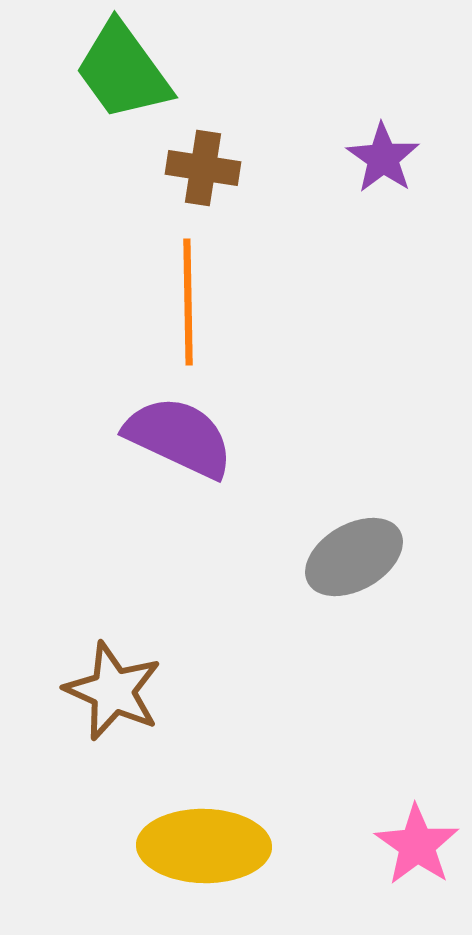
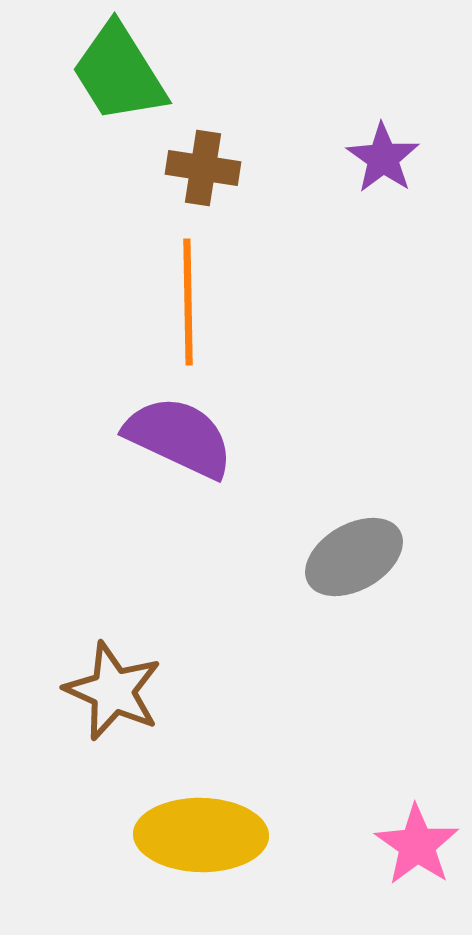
green trapezoid: moved 4 px left, 2 px down; rotated 4 degrees clockwise
yellow ellipse: moved 3 px left, 11 px up
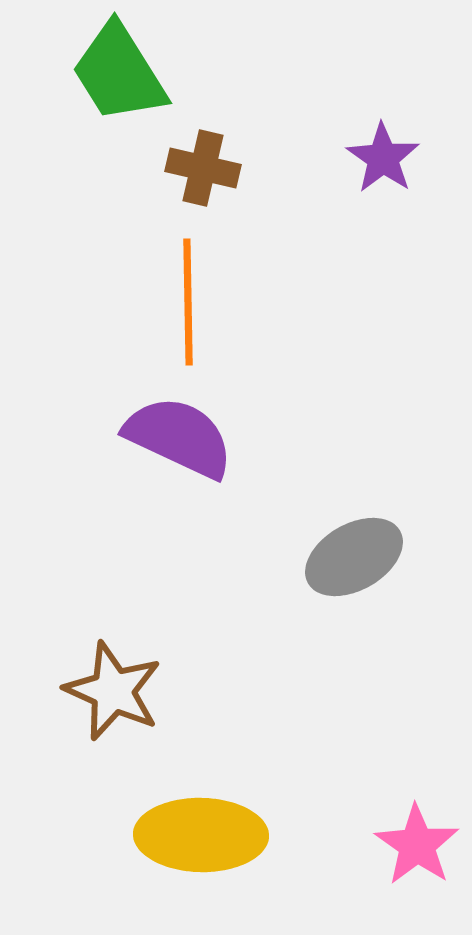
brown cross: rotated 4 degrees clockwise
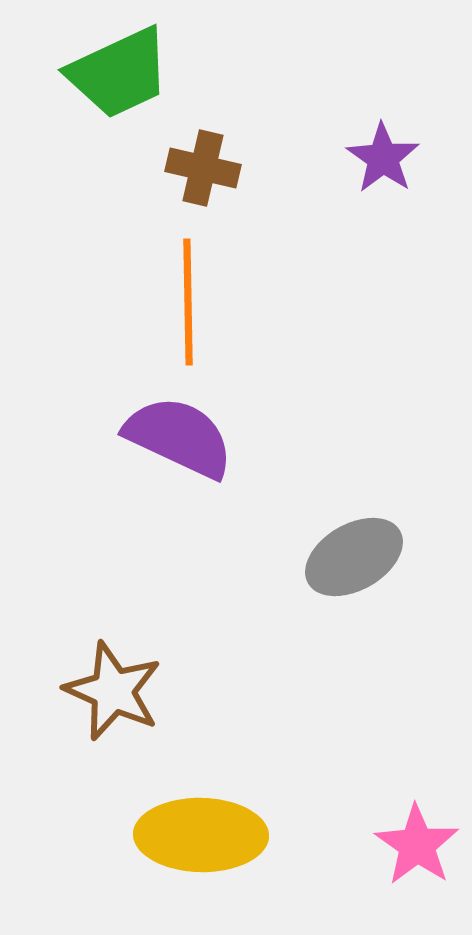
green trapezoid: rotated 83 degrees counterclockwise
